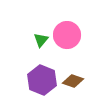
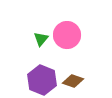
green triangle: moved 1 px up
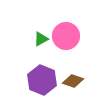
pink circle: moved 1 px left, 1 px down
green triangle: rotated 21 degrees clockwise
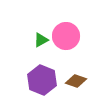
green triangle: moved 1 px down
brown diamond: moved 3 px right
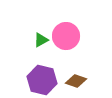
purple hexagon: rotated 8 degrees counterclockwise
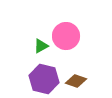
green triangle: moved 6 px down
purple hexagon: moved 2 px right, 1 px up
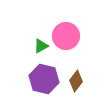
brown diamond: rotated 70 degrees counterclockwise
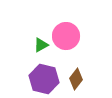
green triangle: moved 1 px up
brown diamond: moved 2 px up
